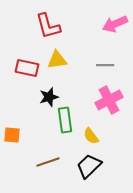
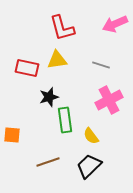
red L-shape: moved 14 px right, 2 px down
gray line: moved 4 px left; rotated 18 degrees clockwise
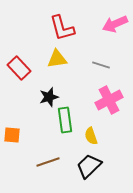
yellow triangle: moved 1 px up
red rectangle: moved 8 px left; rotated 35 degrees clockwise
yellow semicircle: rotated 18 degrees clockwise
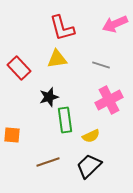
yellow semicircle: rotated 96 degrees counterclockwise
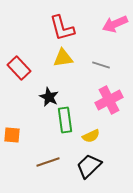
yellow triangle: moved 6 px right, 1 px up
black star: rotated 30 degrees counterclockwise
